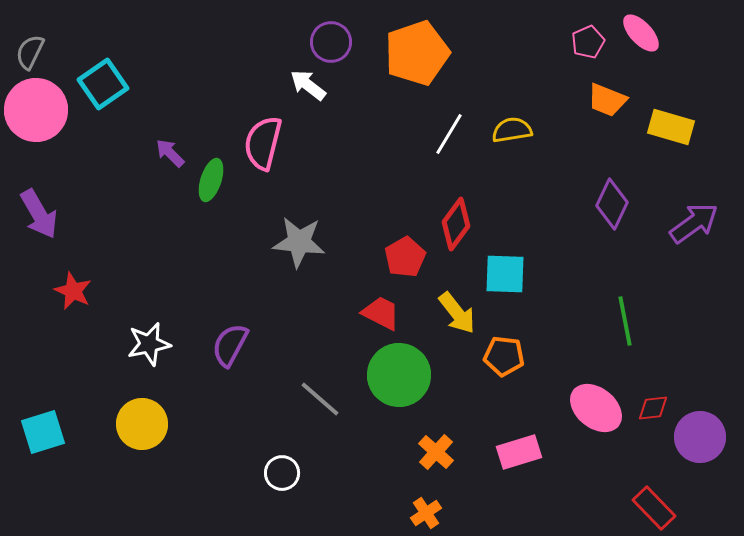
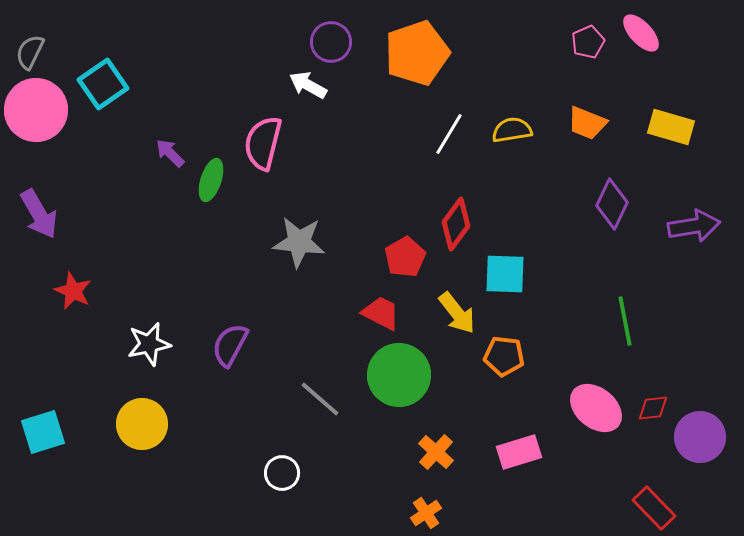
white arrow at (308, 85): rotated 9 degrees counterclockwise
orange trapezoid at (607, 100): moved 20 px left, 23 px down
purple arrow at (694, 223): moved 3 px down; rotated 27 degrees clockwise
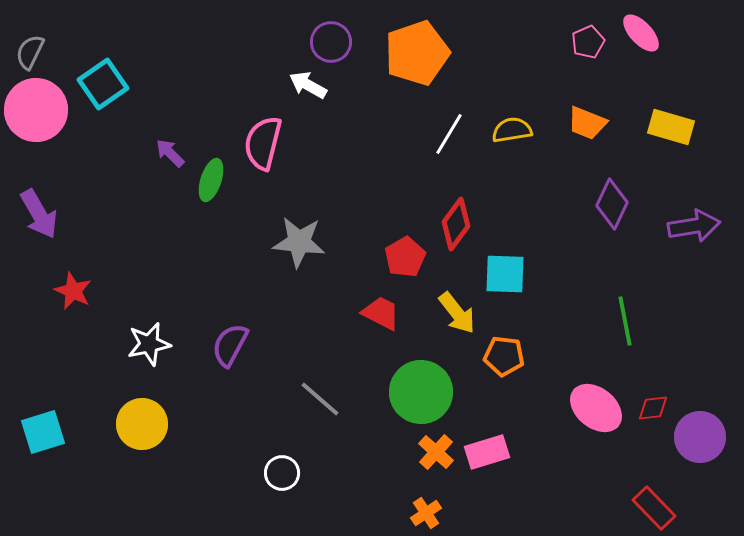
green circle at (399, 375): moved 22 px right, 17 px down
pink rectangle at (519, 452): moved 32 px left
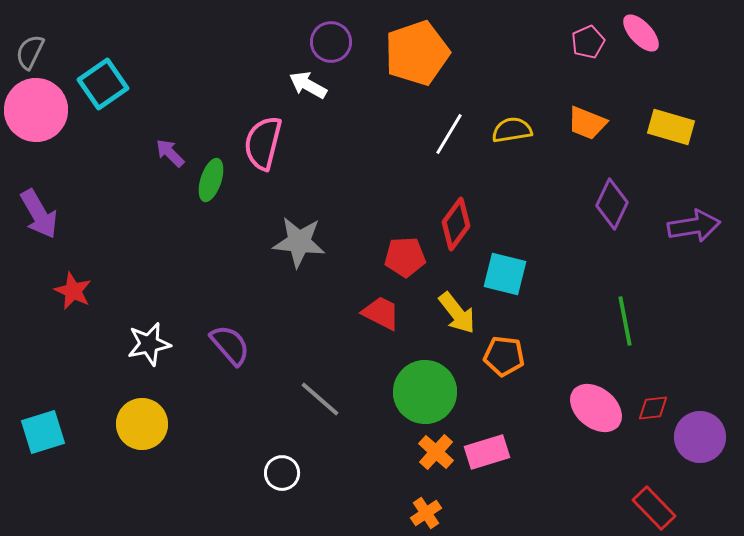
red pentagon at (405, 257): rotated 27 degrees clockwise
cyan square at (505, 274): rotated 12 degrees clockwise
purple semicircle at (230, 345): rotated 111 degrees clockwise
green circle at (421, 392): moved 4 px right
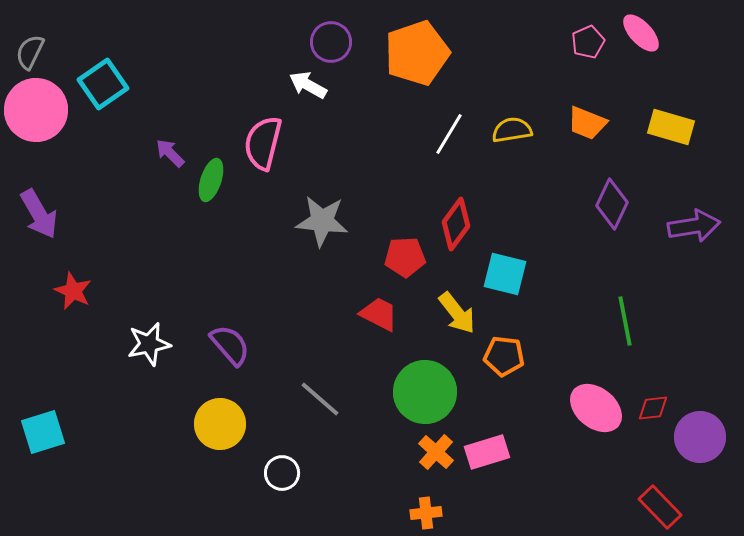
gray star at (299, 242): moved 23 px right, 21 px up
red trapezoid at (381, 313): moved 2 px left, 1 px down
yellow circle at (142, 424): moved 78 px right
red rectangle at (654, 508): moved 6 px right, 1 px up
orange cross at (426, 513): rotated 28 degrees clockwise
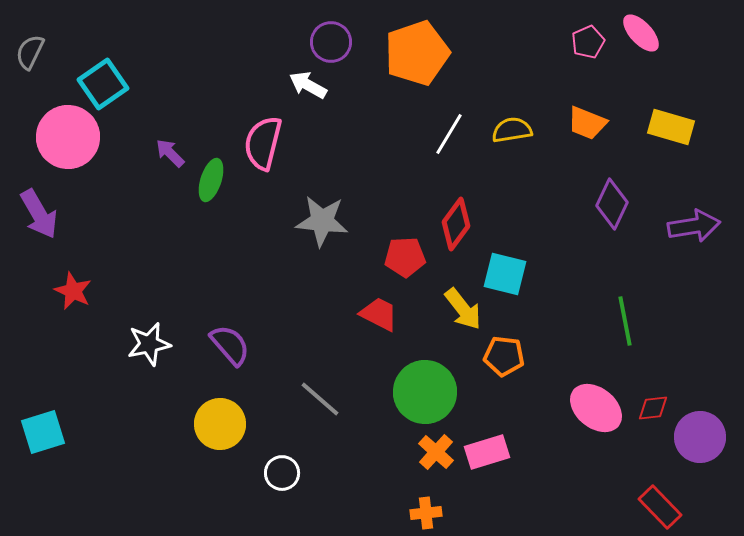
pink circle at (36, 110): moved 32 px right, 27 px down
yellow arrow at (457, 313): moved 6 px right, 4 px up
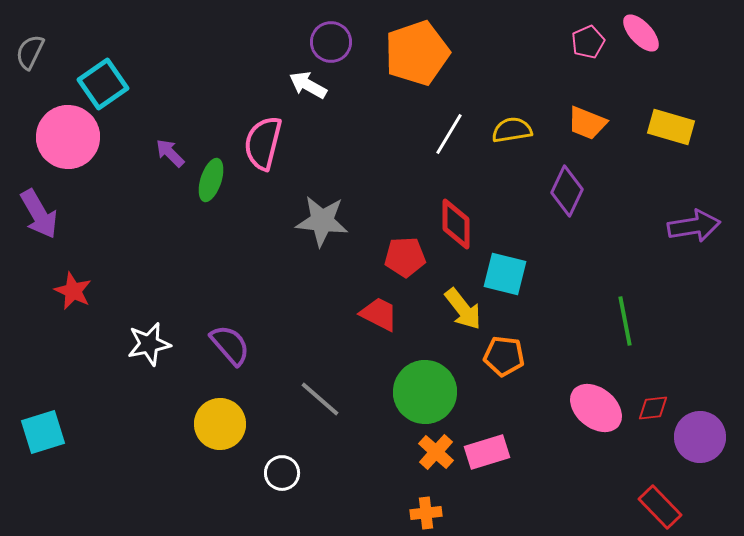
purple diamond at (612, 204): moved 45 px left, 13 px up
red diamond at (456, 224): rotated 36 degrees counterclockwise
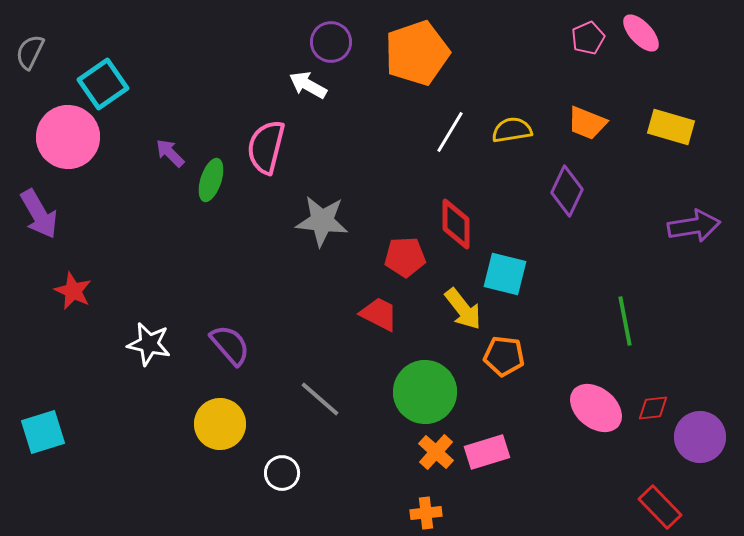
pink pentagon at (588, 42): moved 4 px up
white line at (449, 134): moved 1 px right, 2 px up
pink semicircle at (263, 143): moved 3 px right, 4 px down
white star at (149, 344): rotated 24 degrees clockwise
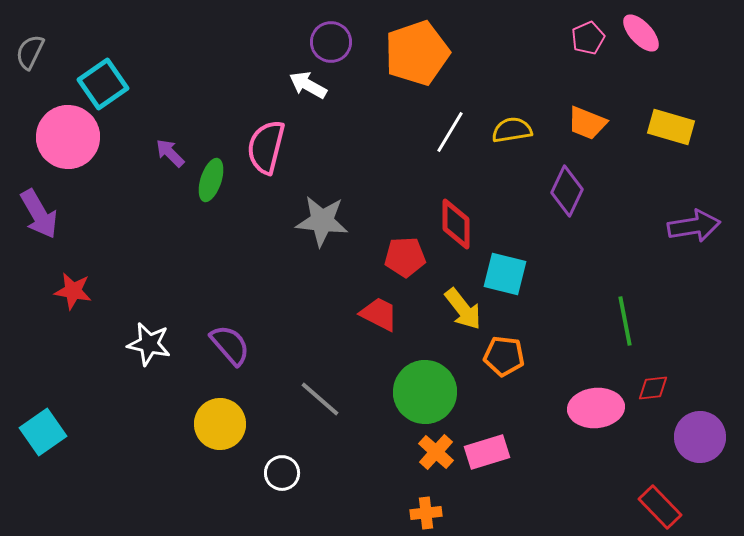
red star at (73, 291): rotated 15 degrees counterclockwise
pink ellipse at (596, 408): rotated 44 degrees counterclockwise
red diamond at (653, 408): moved 20 px up
cyan square at (43, 432): rotated 18 degrees counterclockwise
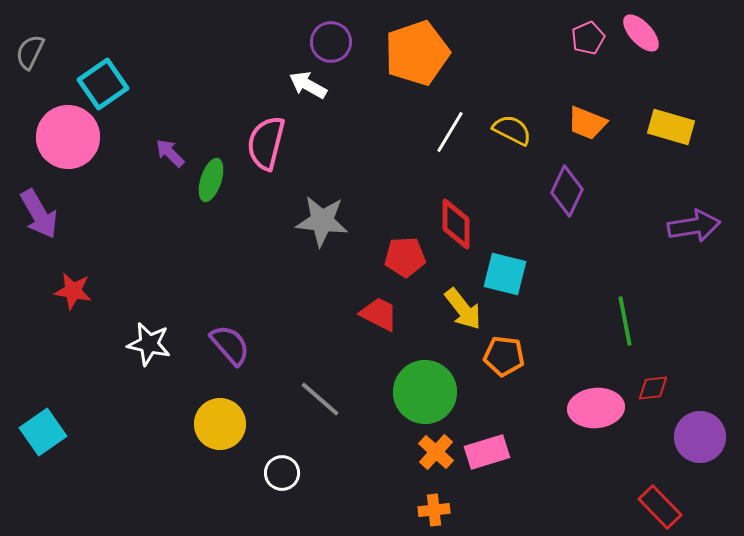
yellow semicircle at (512, 130): rotated 36 degrees clockwise
pink semicircle at (266, 147): moved 4 px up
orange cross at (426, 513): moved 8 px right, 3 px up
